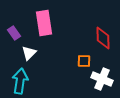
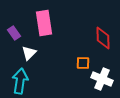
orange square: moved 1 px left, 2 px down
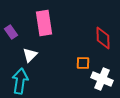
purple rectangle: moved 3 px left, 1 px up
white triangle: moved 1 px right, 2 px down
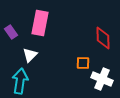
pink rectangle: moved 4 px left; rotated 20 degrees clockwise
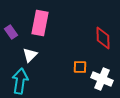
orange square: moved 3 px left, 4 px down
